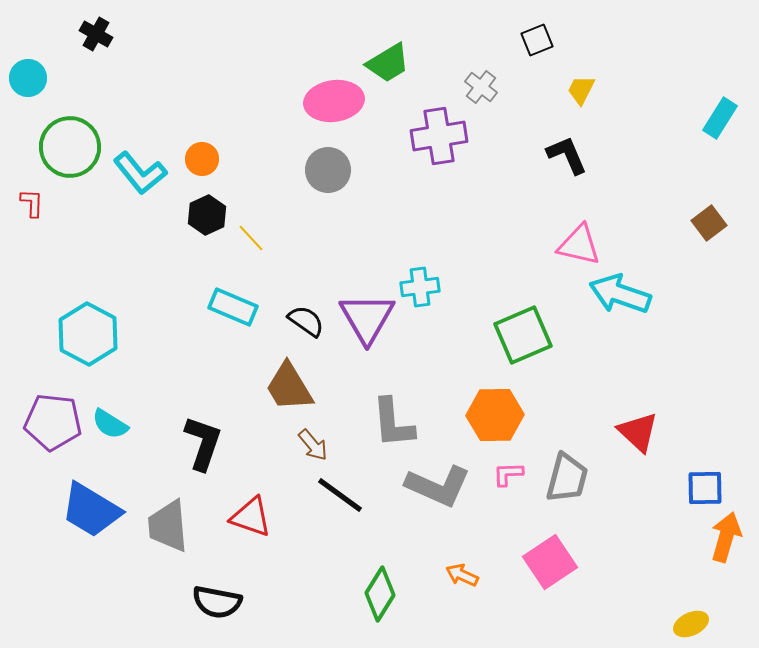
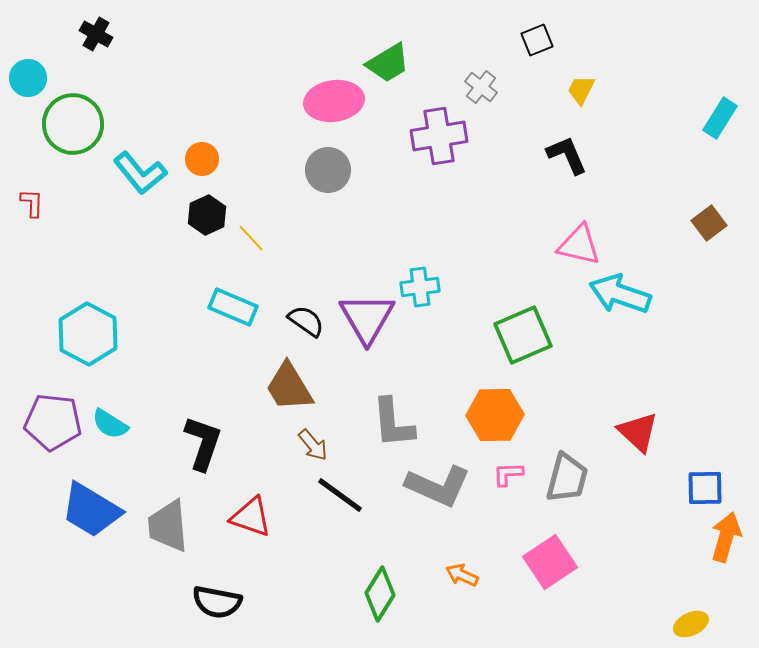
green circle at (70, 147): moved 3 px right, 23 px up
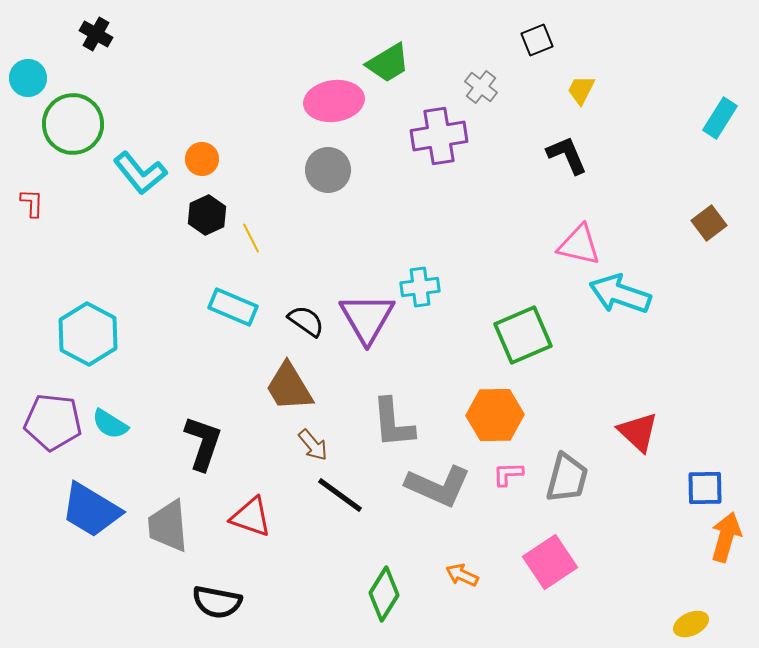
yellow line at (251, 238): rotated 16 degrees clockwise
green diamond at (380, 594): moved 4 px right
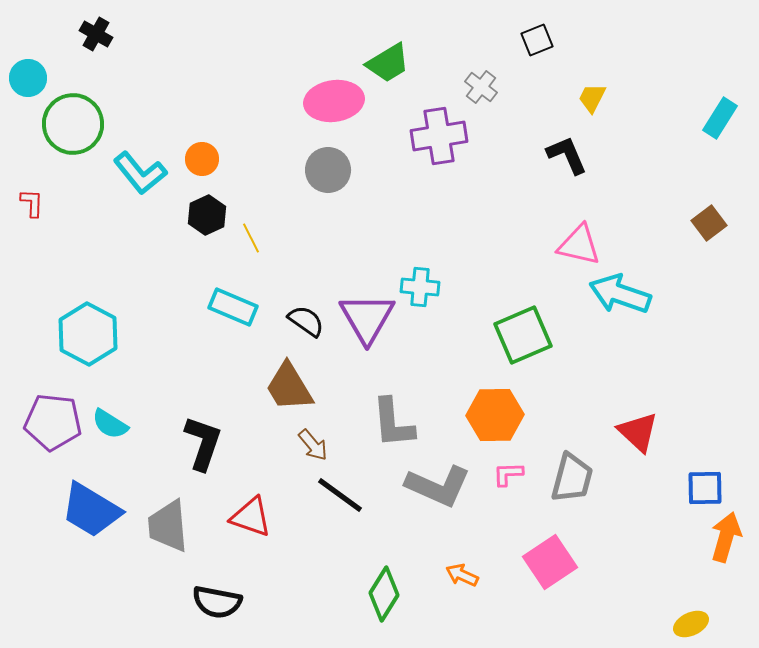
yellow trapezoid at (581, 90): moved 11 px right, 8 px down
cyan cross at (420, 287): rotated 12 degrees clockwise
gray trapezoid at (567, 478): moved 5 px right
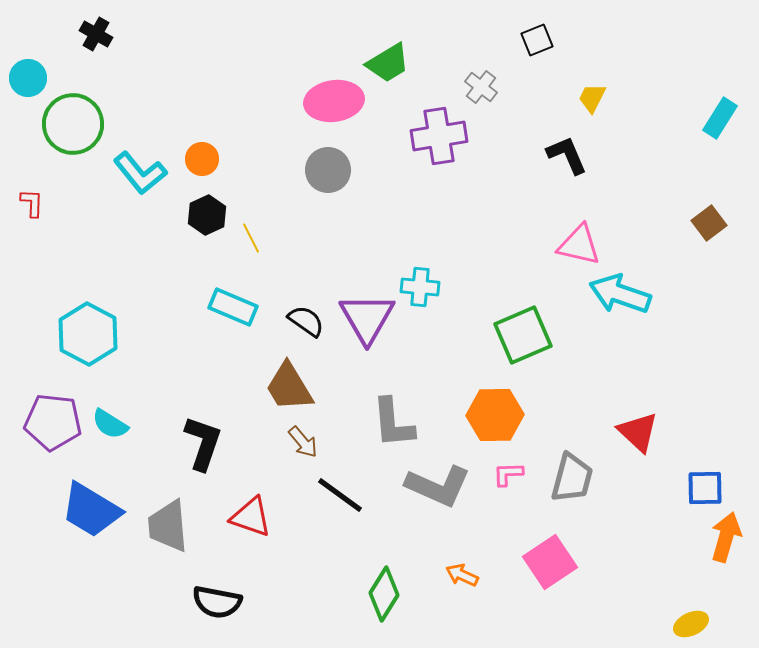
brown arrow at (313, 445): moved 10 px left, 3 px up
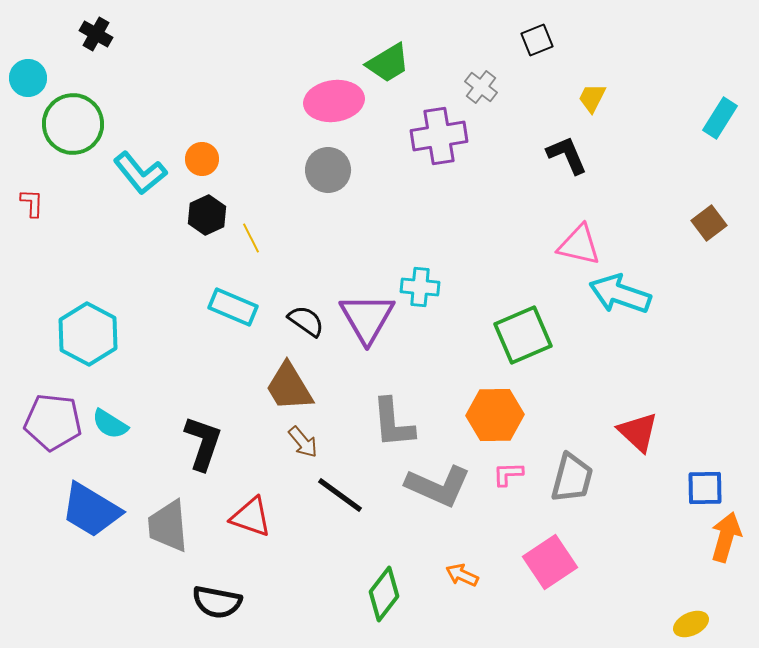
green diamond at (384, 594): rotated 6 degrees clockwise
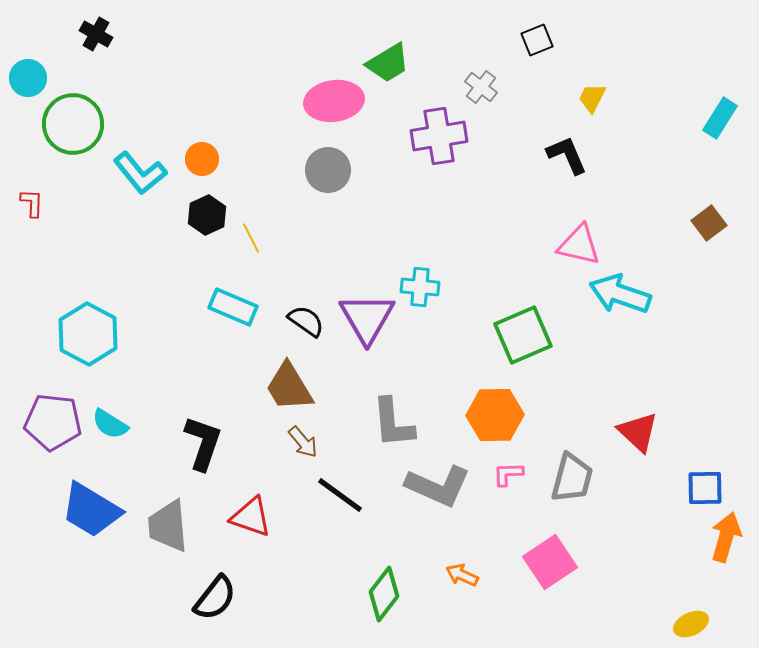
black semicircle at (217, 602): moved 2 px left, 4 px up; rotated 63 degrees counterclockwise
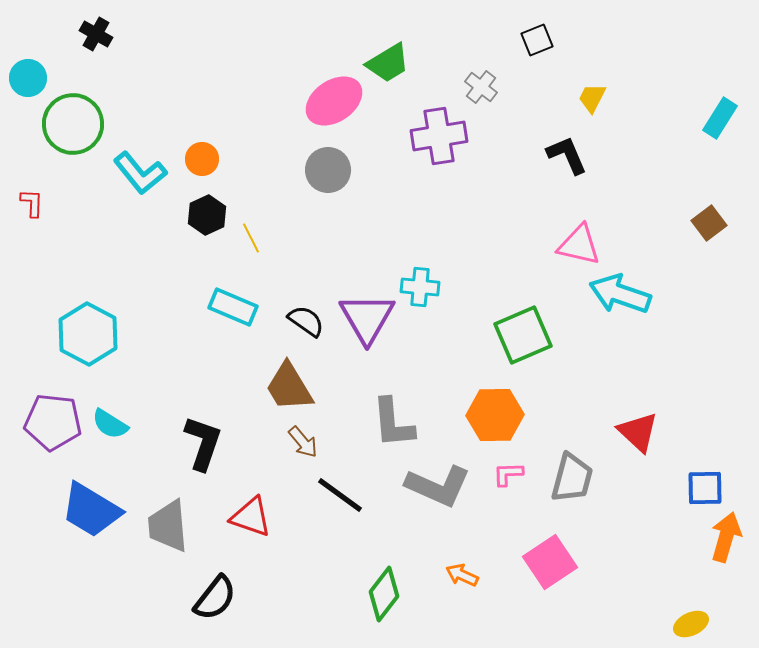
pink ellipse at (334, 101): rotated 26 degrees counterclockwise
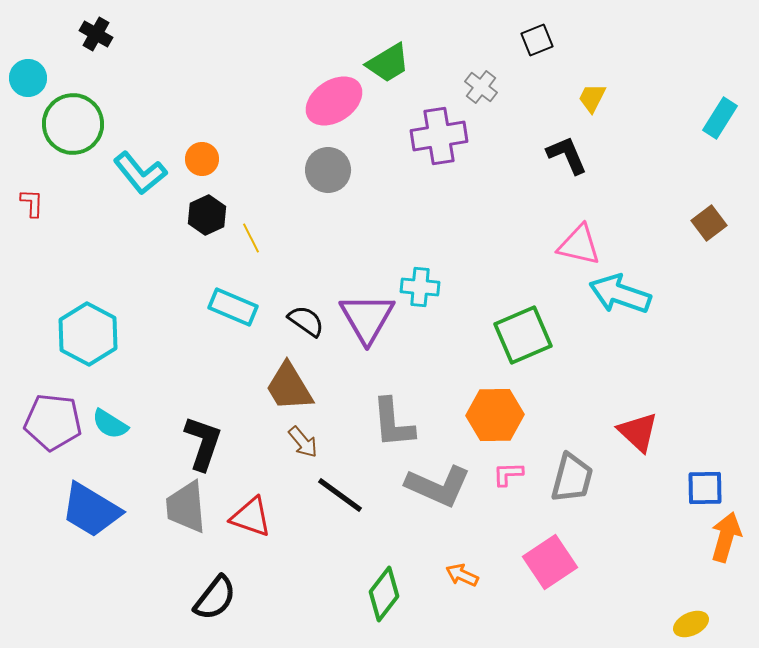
gray trapezoid at (168, 526): moved 18 px right, 19 px up
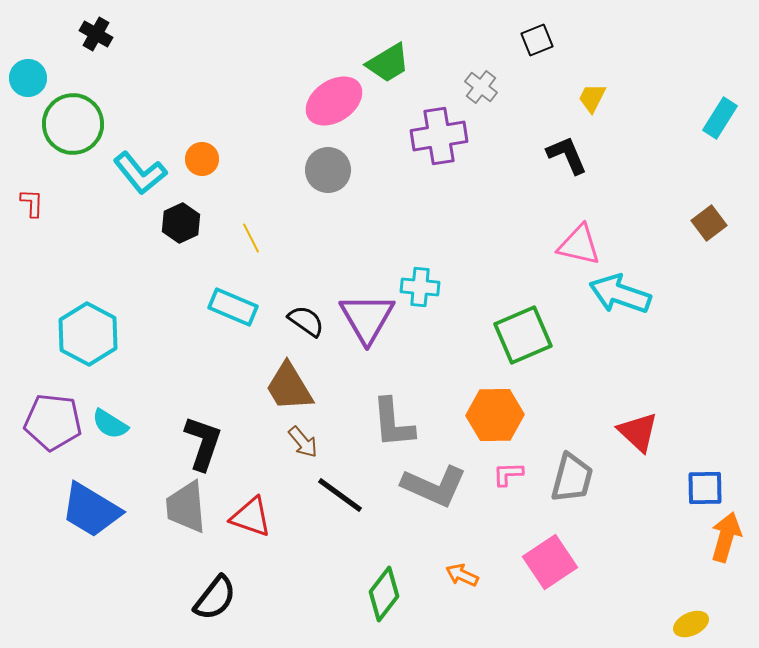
black hexagon at (207, 215): moved 26 px left, 8 px down
gray L-shape at (438, 486): moved 4 px left
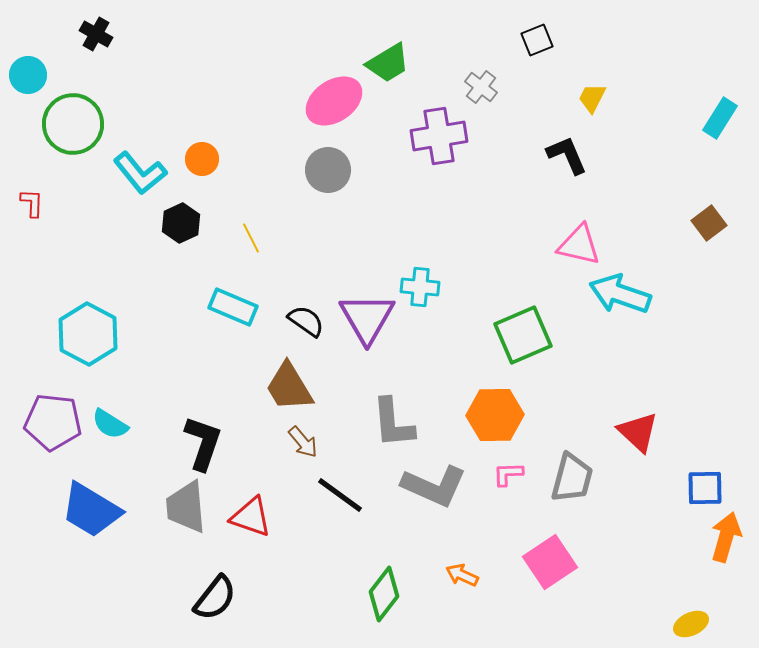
cyan circle at (28, 78): moved 3 px up
